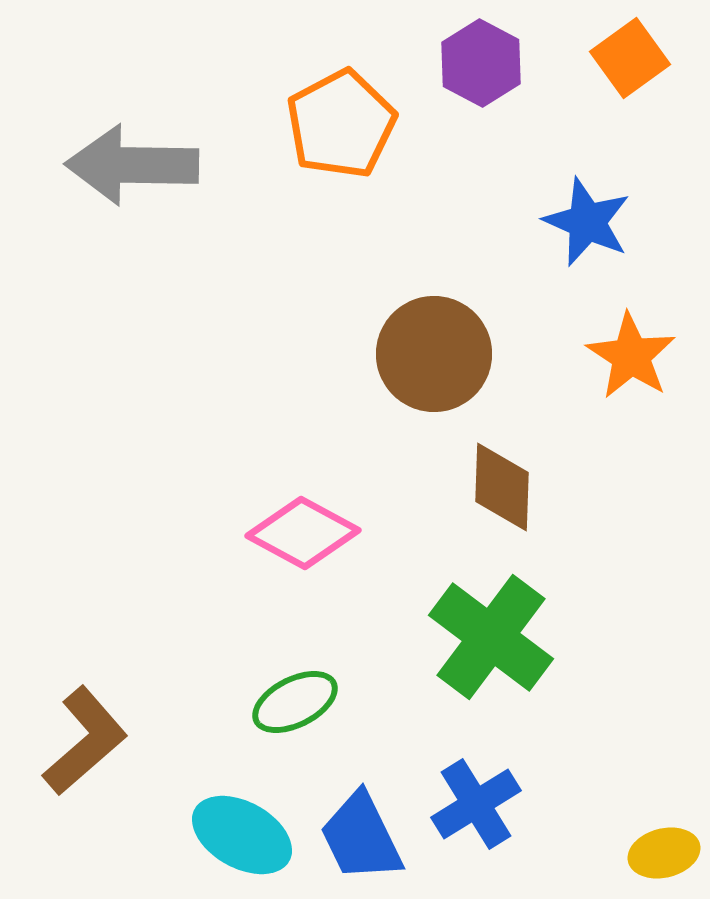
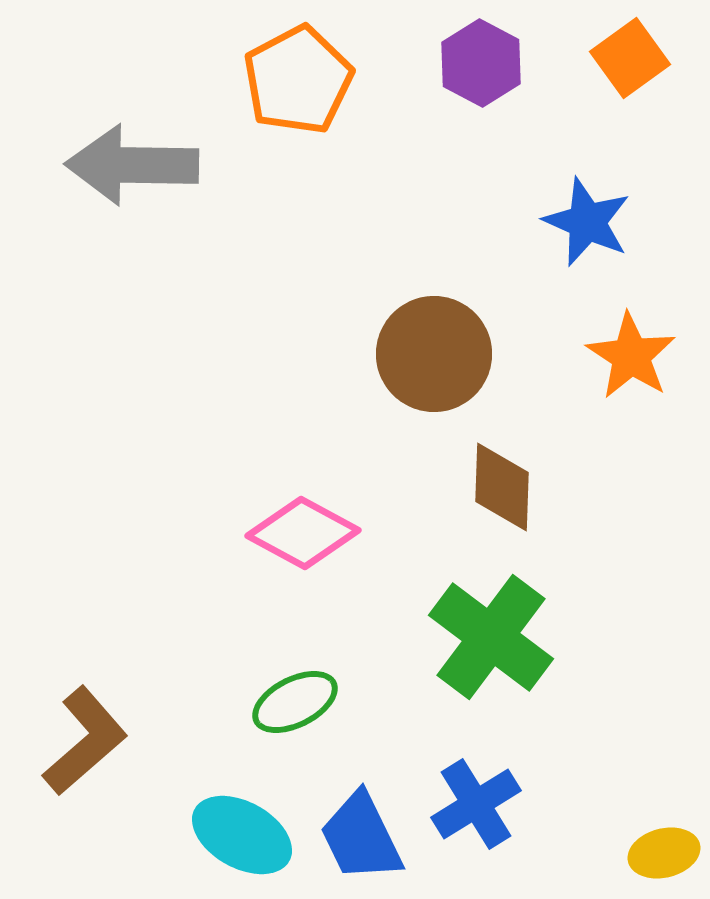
orange pentagon: moved 43 px left, 44 px up
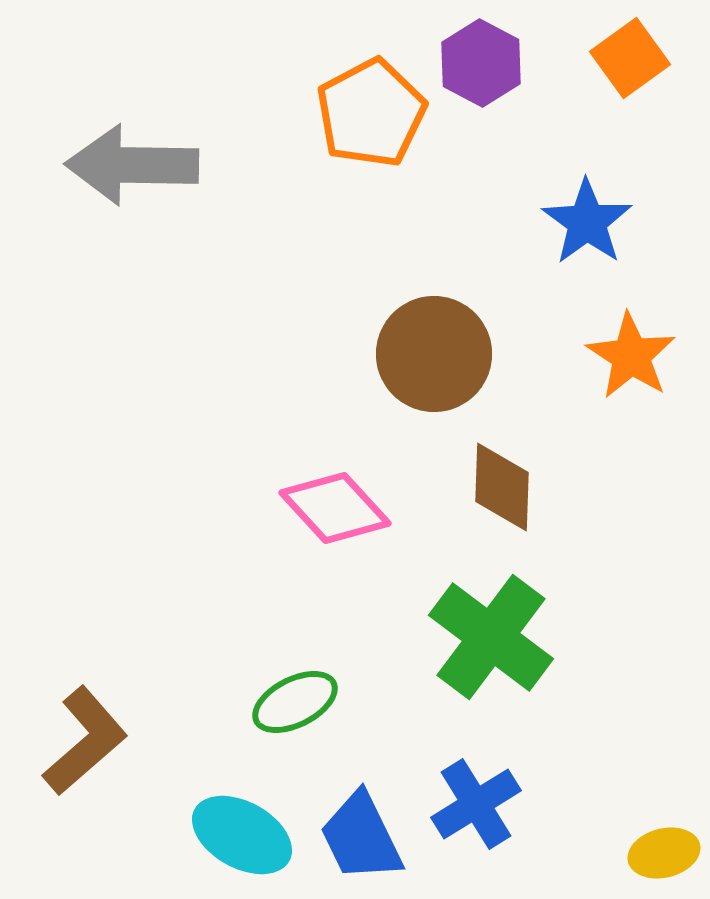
orange pentagon: moved 73 px right, 33 px down
blue star: rotated 12 degrees clockwise
pink diamond: moved 32 px right, 25 px up; rotated 19 degrees clockwise
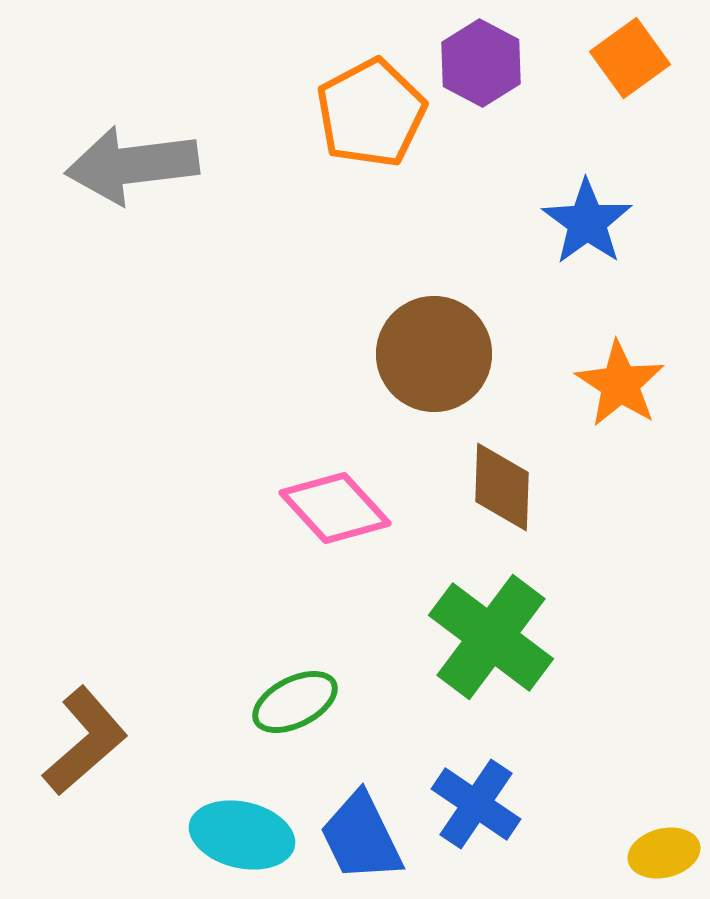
gray arrow: rotated 8 degrees counterclockwise
orange star: moved 11 px left, 28 px down
blue cross: rotated 24 degrees counterclockwise
cyan ellipse: rotated 16 degrees counterclockwise
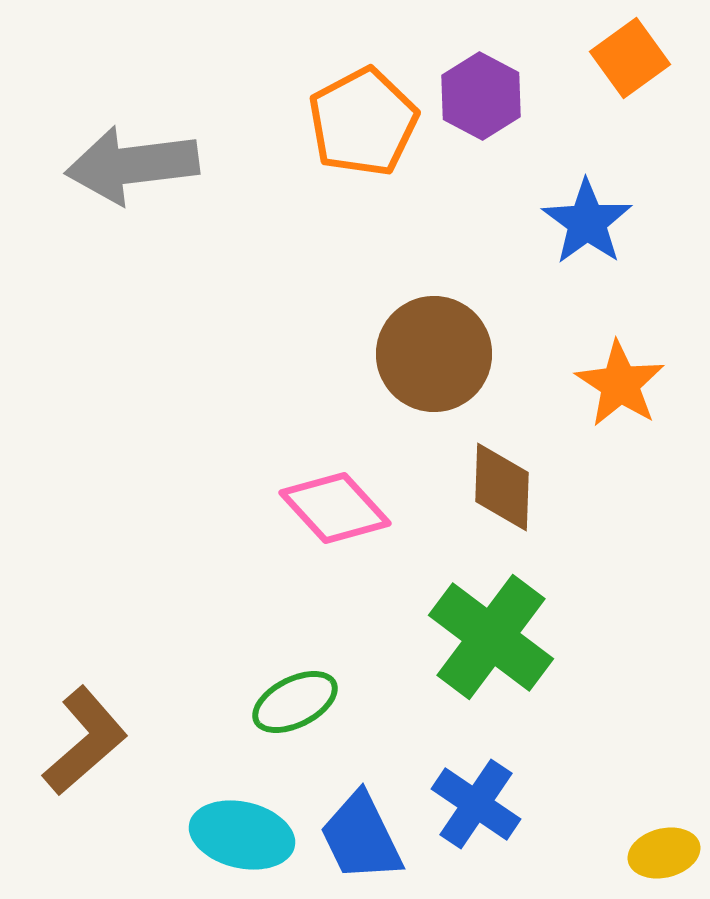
purple hexagon: moved 33 px down
orange pentagon: moved 8 px left, 9 px down
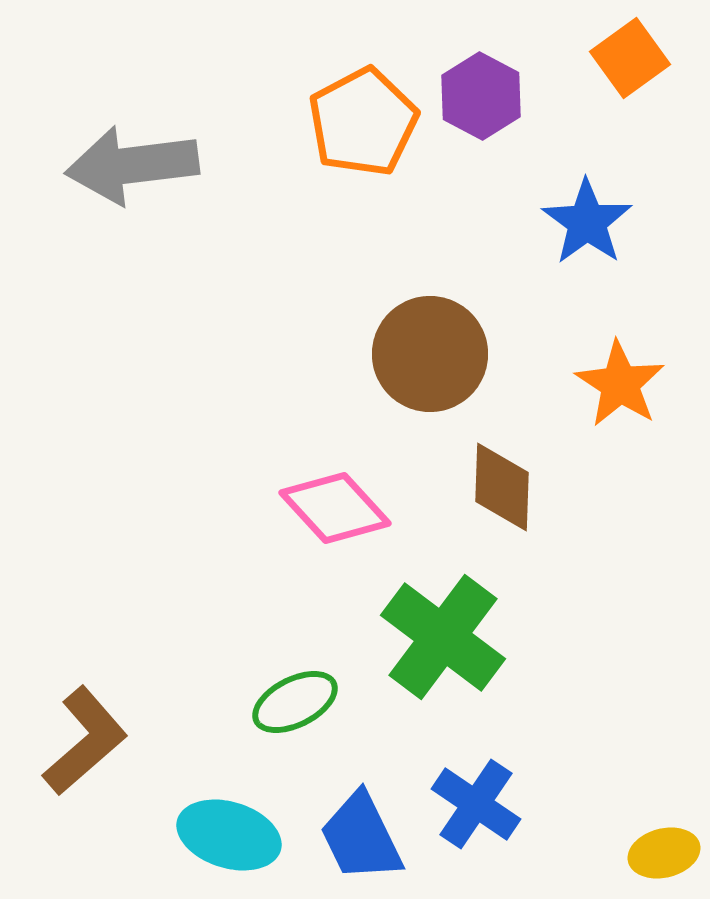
brown circle: moved 4 px left
green cross: moved 48 px left
cyan ellipse: moved 13 px left; rotated 4 degrees clockwise
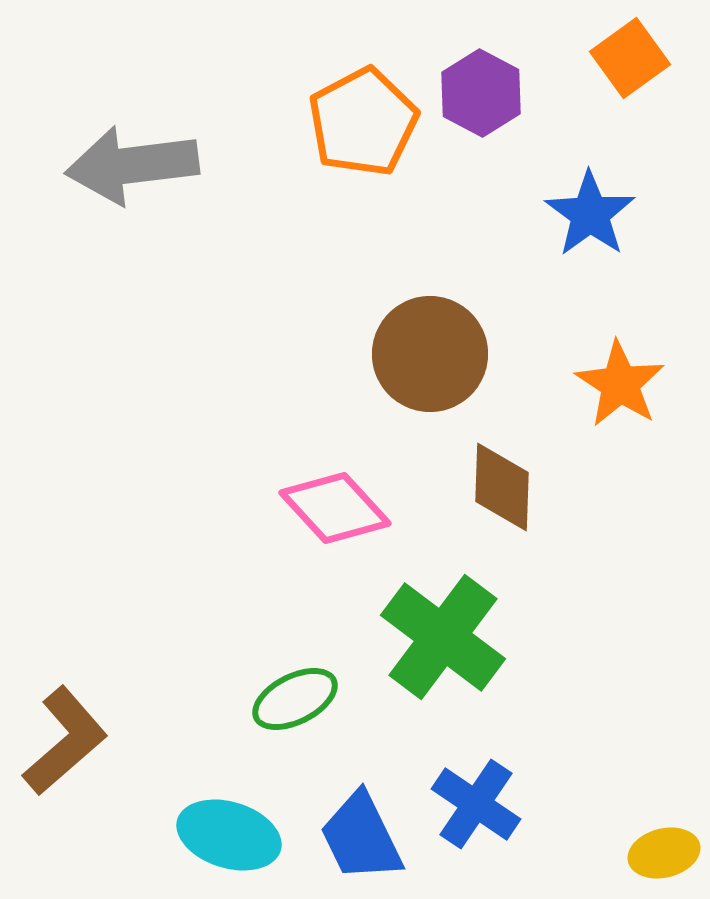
purple hexagon: moved 3 px up
blue star: moved 3 px right, 8 px up
green ellipse: moved 3 px up
brown L-shape: moved 20 px left
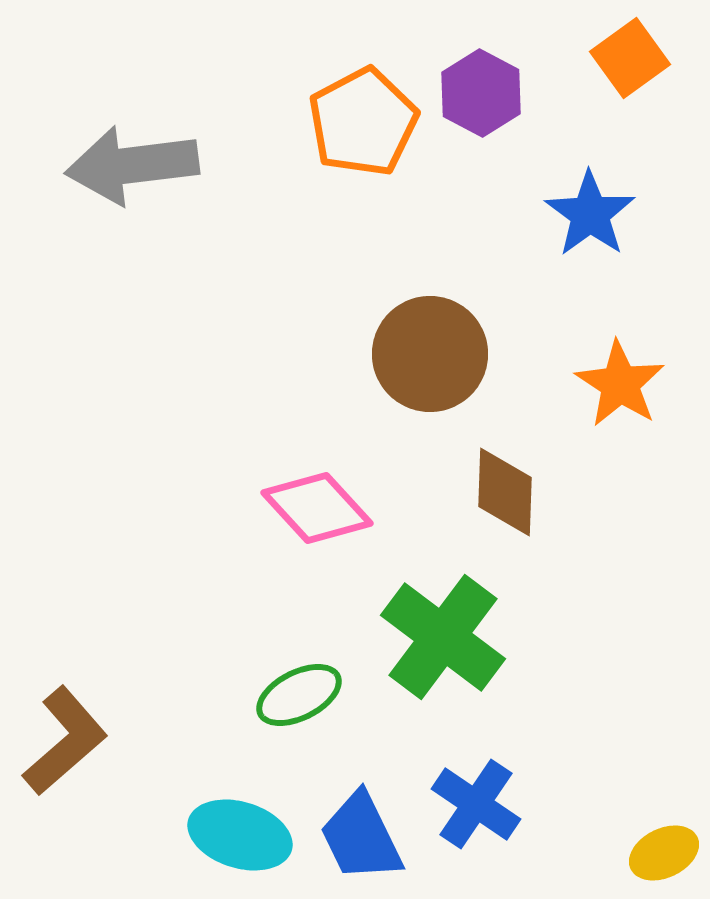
brown diamond: moved 3 px right, 5 px down
pink diamond: moved 18 px left
green ellipse: moved 4 px right, 4 px up
cyan ellipse: moved 11 px right
yellow ellipse: rotated 12 degrees counterclockwise
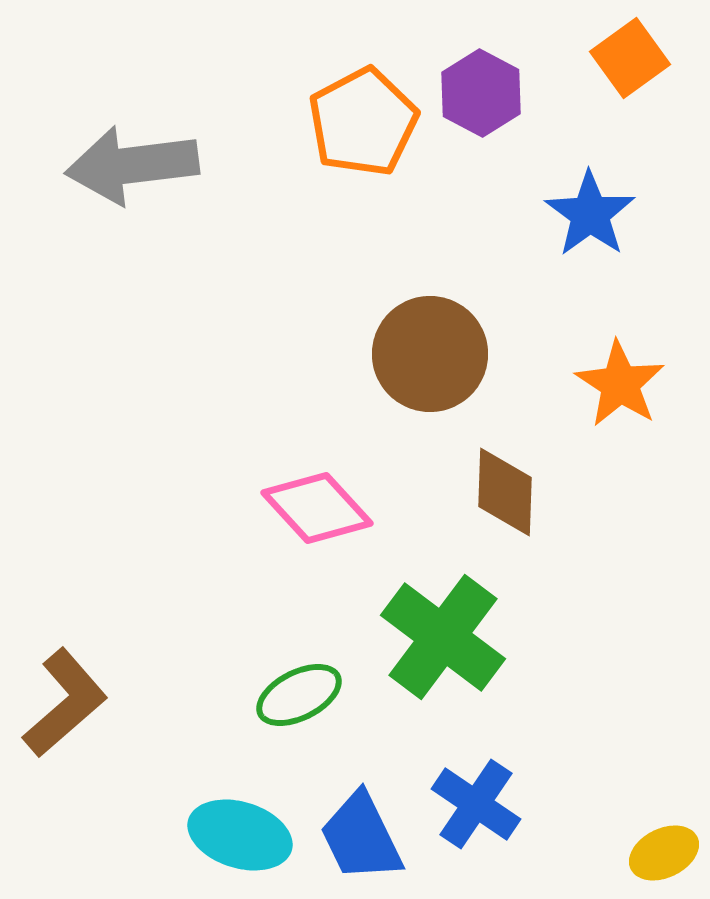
brown L-shape: moved 38 px up
